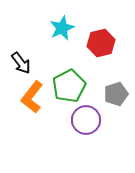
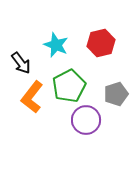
cyan star: moved 6 px left, 17 px down; rotated 25 degrees counterclockwise
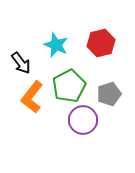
gray pentagon: moved 7 px left
purple circle: moved 3 px left
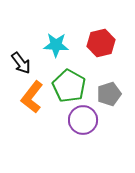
cyan star: rotated 20 degrees counterclockwise
green pentagon: rotated 16 degrees counterclockwise
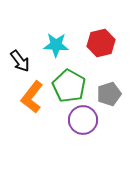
black arrow: moved 1 px left, 2 px up
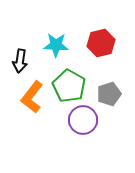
black arrow: rotated 45 degrees clockwise
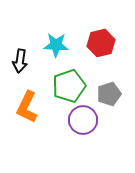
green pentagon: rotated 24 degrees clockwise
orange L-shape: moved 5 px left, 10 px down; rotated 12 degrees counterclockwise
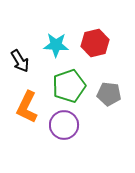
red hexagon: moved 6 px left
black arrow: rotated 40 degrees counterclockwise
gray pentagon: rotated 25 degrees clockwise
purple circle: moved 19 px left, 5 px down
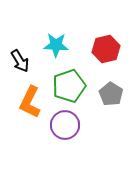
red hexagon: moved 11 px right, 6 px down
gray pentagon: moved 2 px right; rotated 25 degrees clockwise
orange L-shape: moved 3 px right, 5 px up
purple circle: moved 1 px right
